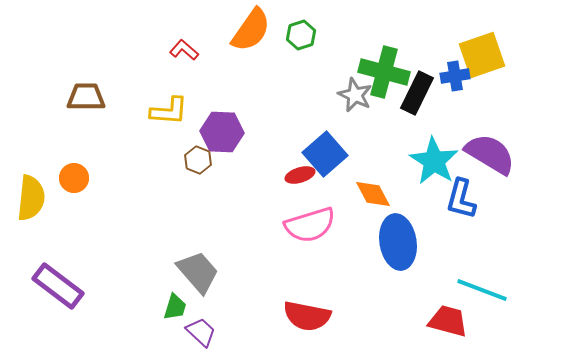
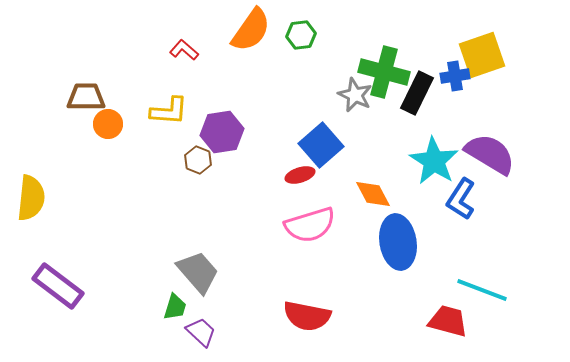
green hexagon: rotated 12 degrees clockwise
purple hexagon: rotated 12 degrees counterclockwise
blue square: moved 4 px left, 9 px up
orange circle: moved 34 px right, 54 px up
blue L-shape: rotated 18 degrees clockwise
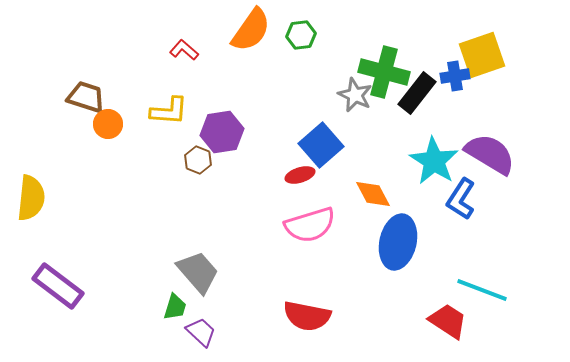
black rectangle: rotated 12 degrees clockwise
brown trapezoid: rotated 18 degrees clockwise
blue ellipse: rotated 22 degrees clockwise
red trapezoid: rotated 18 degrees clockwise
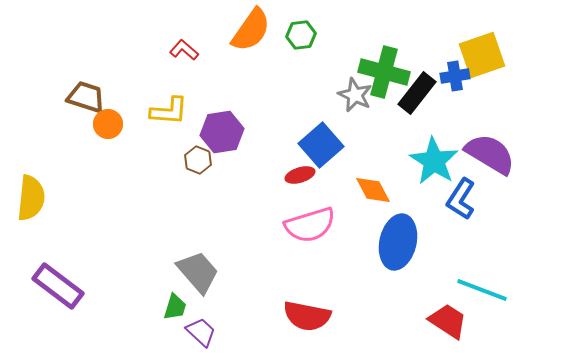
orange diamond: moved 4 px up
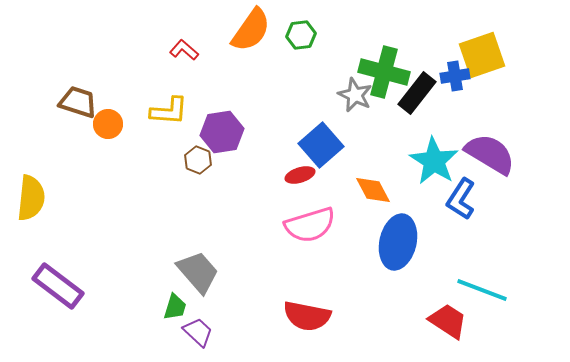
brown trapezoid: moved 8 px left, 5 px down
purple trapezoid: moved 3 px left
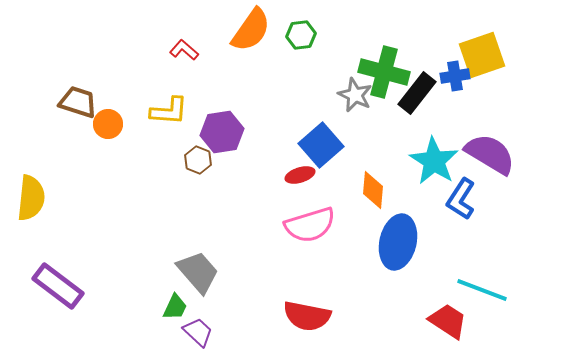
orange diamond: rotated 33 degrees clockwise
green trapezoid: rotated 8 degrees clockwise
